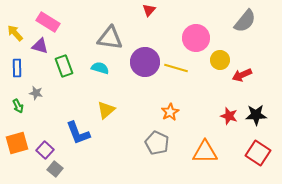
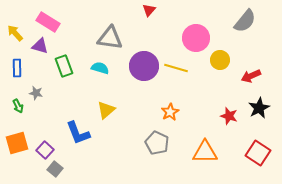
purple circle: moved 1 px left, 4 px down
red arrow: moved 9 px right, 1 px down
black star: moved 3 px right, 7 px up; rotated 25 degrees counterclockwise
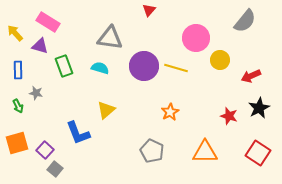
blue rectangle: moved 1 px right, 2 px down
gray pentagon: moved 5 px left, 8 px down
